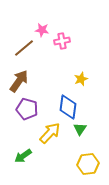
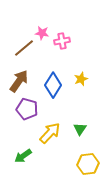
pink star: moved 3 px down
blue diamond: moved 15 px left, 22 px up; rotated 25 degrees clockwise
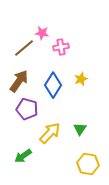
pink cross: moved 1 px left, 6 px down
yellow hexagon: rotated 15 degrees clockwise
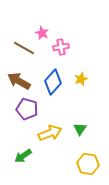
pink star: rotated 16 degrees clockwise
brown line: rotated 70 degrees clockwise
brown arrow: rotated 95 degrees counterclockwise
blue diamond: moved 3 px up; rotated 10 degrees clockwise
yellow arrow: rotated 25 degrees clockwise
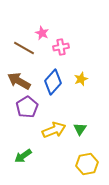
purple pentagon: moved 2 px up; rotated 25 degrees clockwise
yellow arrow: moved 4 px right, 3 px up
yellow hexagon: moved 1 px left; rotated 20 degrees counterclockwise
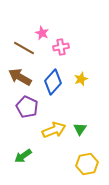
brown arrow: moved 1 px right, 4 px up
purple pentagon: rotated 15 degrees counterclockwise
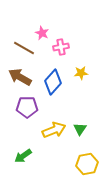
yellow star: moved 6 px up; rotated 16 degrees clockwise
purple pentagon: rotated 25 degrees counterclockwise
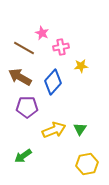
yellow star: moved 7 px up
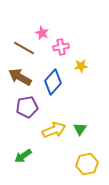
purple pentagon: rotated 10 degrees counterclockwise
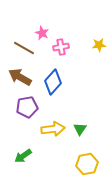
yellow star: moved 18 px right, 21 px up
yellow arrow: moved 1 px left, 1 px up; rotated 15 degrees clockwise
